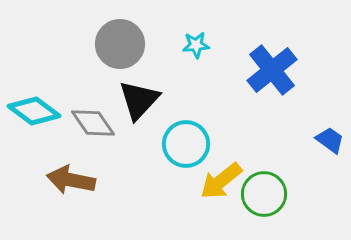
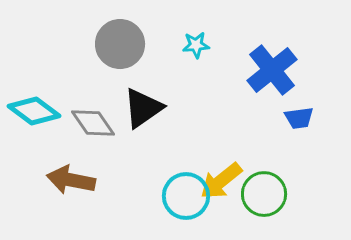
black triangle: moved 4 px right, 8 px down; rotated 12 degrees clockwise
blue trapezoid: moved 31 px left, 22 px up; rotated 136 degrees clockwise
cyan circle: moved 52 px down
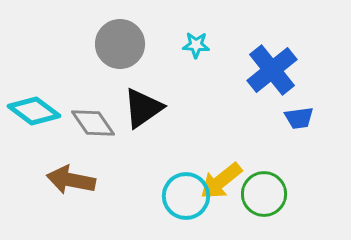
cyan star: rotated 8 degrees clockwise
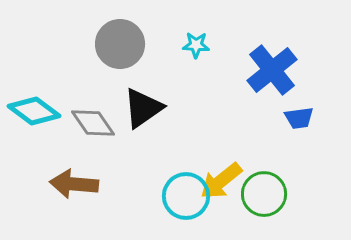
brown arrow: moved 3 px right, 4 px down; rotated 6 degrees counterclockwise
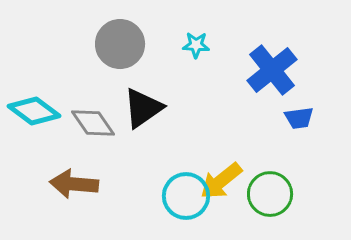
green circle: moved 6 px right
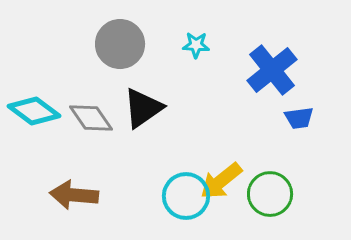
gray diamond: moved 2 px left, 5 px up
brown arrow: moved 11 px down
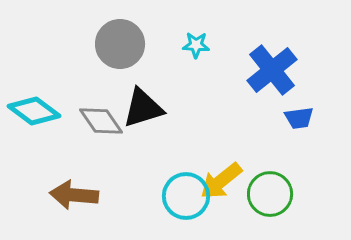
black triangle: rotated 18 degrees clockwise
gray diamond: moved 10 px right, 3 px down
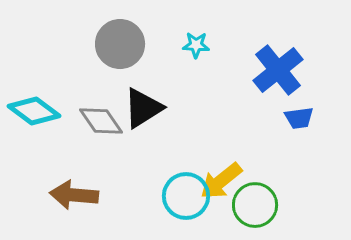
blue cross: moved 6 px right
black triangle: rotated 15 degrees counterclockwise
green circle: moved 15 px left, 11 px down
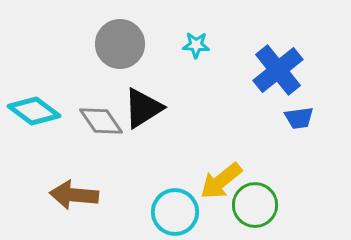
cyan circle: moved 11 px left, 16 px down
